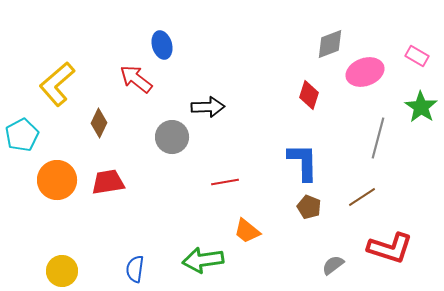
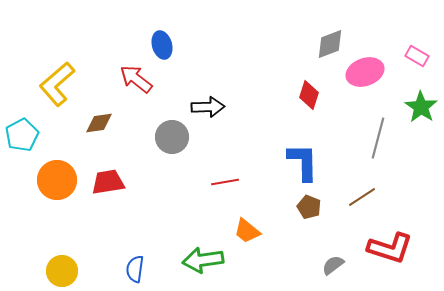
brown diamond: rotated 56 degrees clockwise
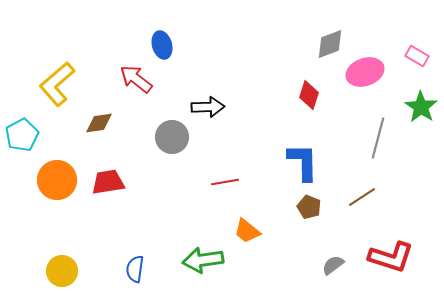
red L-shape: moved 1 px right, 9 px down
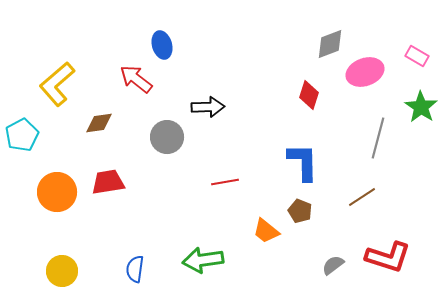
gray circle: moved 5 px left
orange circle: moved 12 px down
brown pentagon: moved 9 px left, 4 px down
orange trapezoid: moved 19 px right
red L-shape: moved 3 px left
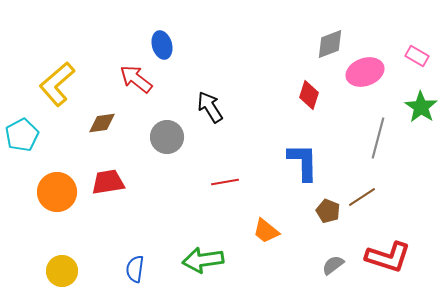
black arrow: moved 2 px right; rotated 120 degrees counterclockwise
brown diamond: moved 3 px right
brown pentagon: moved 28 px right
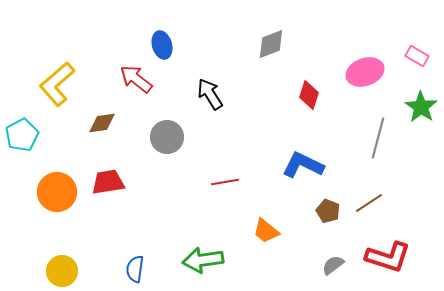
gray diamond: moved 59 px left
black arrow: moved 13 px up
blue L-shape: moved 3 px down; rotated 63 degrees counterclockwise
brown line: moved 7 px right, 6 px down
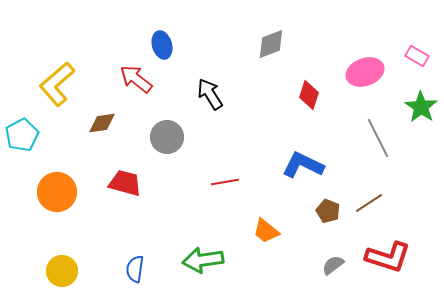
gray line: rotated 42 degrees counterclockwise
red trapezoid: moved 17 px right, 1 px down; rotated 24 degrees clockwise
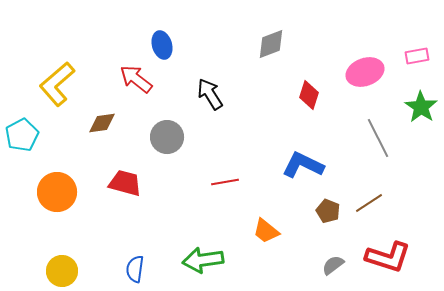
pink rectangle: rotated 40 degrees counterclockwise
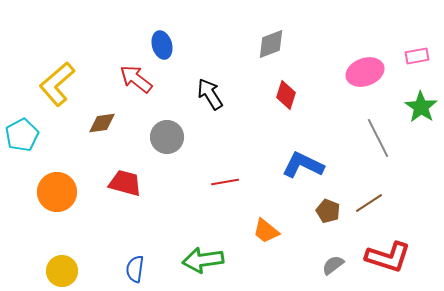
red diamond: moved 23 px left
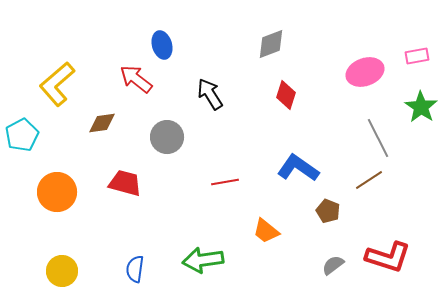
blue L-shape: moved 5 px left, 3 px down; rotated 9 degrees clockwise
brown line: moved 23 px up
